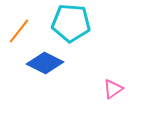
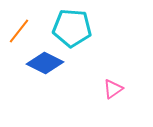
cyan pentagon: moved 1 px right, 5 px down
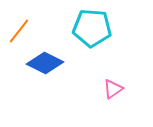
cyan pentagon: moved 20 px right
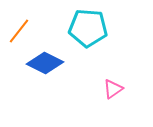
cyan pentagon: moved 4 px left
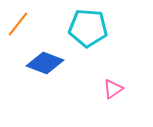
orange line: moved 1 px left, 7 px up
blue diamond: rotated 6 degrees counterclockwise
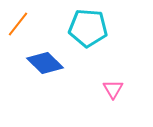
blue diamond: rotated 24 degrees clockwise
pink triangle: rotated 25 degrees counterclockwise
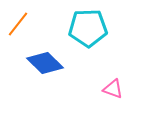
cyan pentagon: rotated 6 degrees counterclockwise
pink triangle: rotated 40 degrees counterclockwise
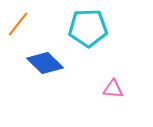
pink triangle: rotated 15 degrees counterclockwise
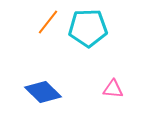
orange line: moved 30 px right, 2 px up
blue diamond: moved 2 px left, 29 px down
